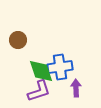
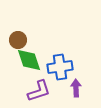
green diamond: moved 12 px left, 11 px up
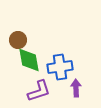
green diamond: rotated 8 degrees clockwise
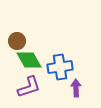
brown circle: moved 1 px left, 1 px down
green diamond: rotated 20 degrees counterclockwise
purple L-shape: moved 10 px left, 4 px up
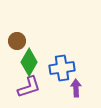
green diamond: moved 2 px down; rotated 60 degrees clockwise
blue cross: moved 2 px right, 1 px down
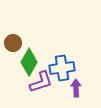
brown circle: moved 4 px left, 2 px down
purple L-shape: moved 12 px right, 5 px up
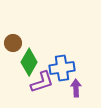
purple L-shape: moved 1 px right
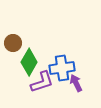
purple arrow: moved 5 px up; rotated 24 degrees counterclockwise
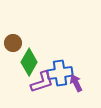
blue cross: moved 2 px left, 5 px down
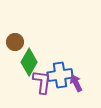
brown circle: moved 2 px right, 1 px up
blue cross: moved 2 px down
purple L-shape: rotated 65 degrees counterclockwise
